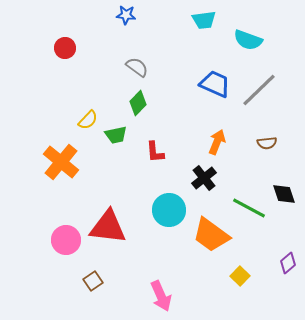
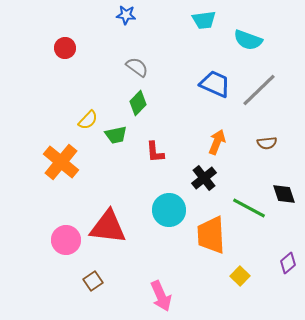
orange trapezoid: rotated 51 degrees clockwise
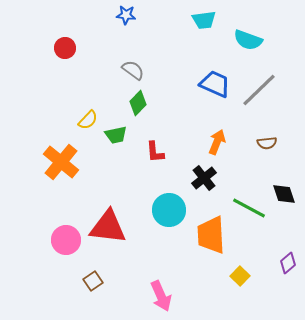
gray semicircle: moved 4 px left, 3 px down
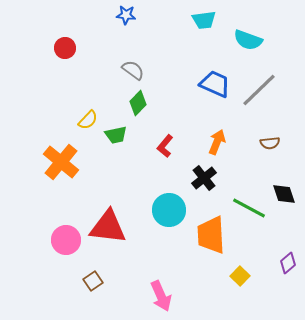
brown semicircle: moved 3 px right
red L-shape: moved 10 px right, 6 px up; rotated 45 degrees clockwise
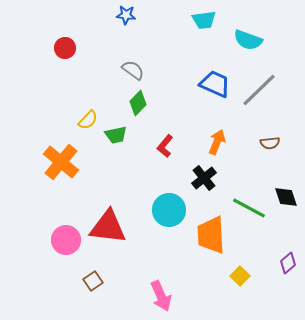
black diamond: moved 2 px right, 3 px down
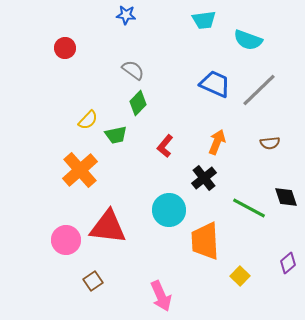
orange cross: moved 19 px right, 8 px down; rotated 9 degrees clockwise
orange trapezoid: moved 6 px left, 6 px down
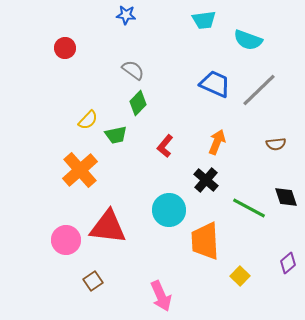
brown semicircle: moved 6 px right, 1 px down
black cross: moved 2 px right, 2 px down; rotated 10 degrees counterclockwise
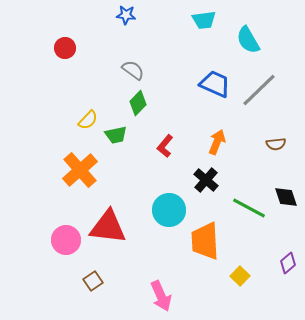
cyan semicircle: rotated 40 degrees clockwise
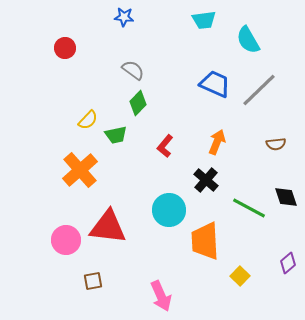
blue star: moved 2 px left, 2 px down
brown square: rotated 24 degrees clockwise
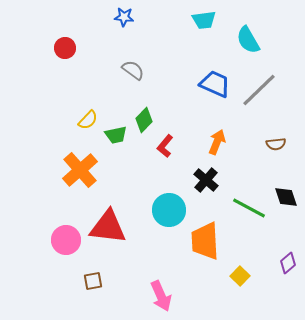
green diamond: moved 6 px right, 17 px down
